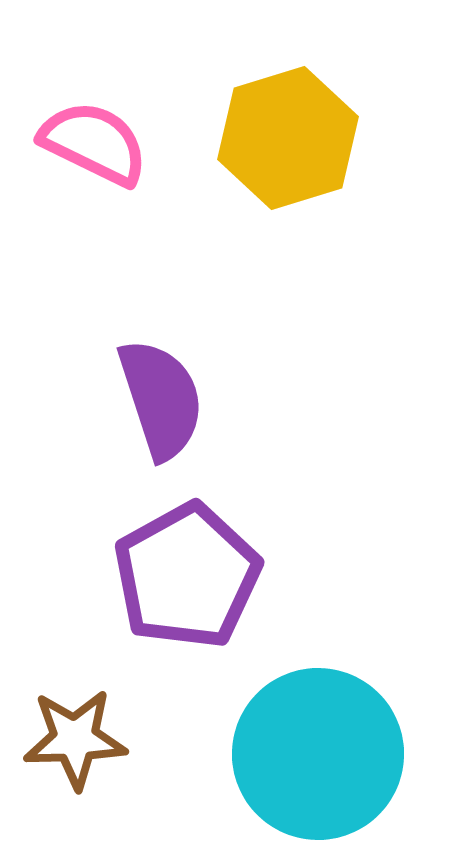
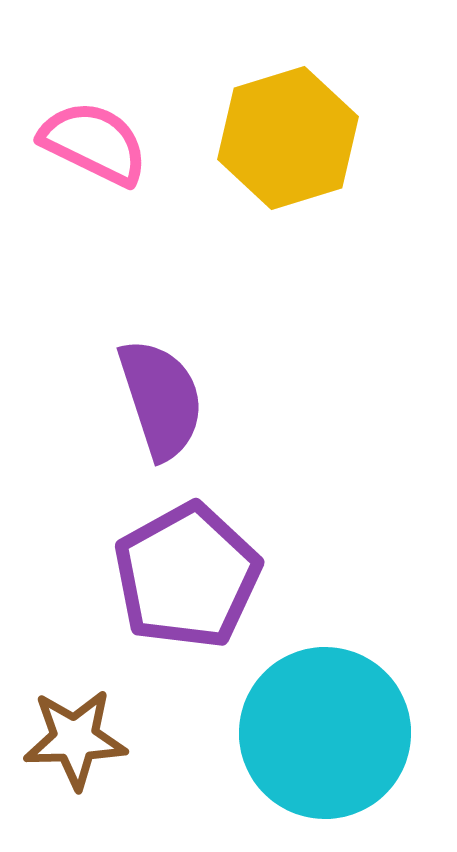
cyan circle: moved 7 px right, 21 px up
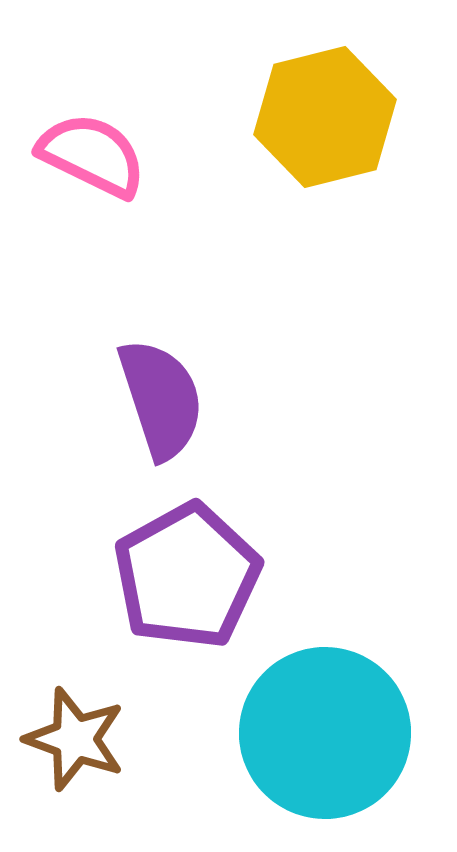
yellow hexagon: moved 37 px right, 21 px up; rotated 3 degrees clockwise
pink semicircle: moved 2 px left, 12 px down
brown star: rotated 22 degrees clockwise
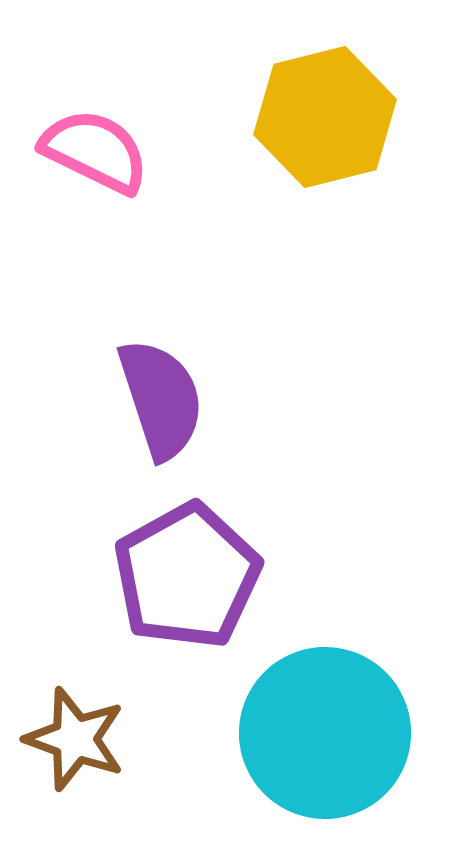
pink semicircle: moved 3 px right, 4 px up
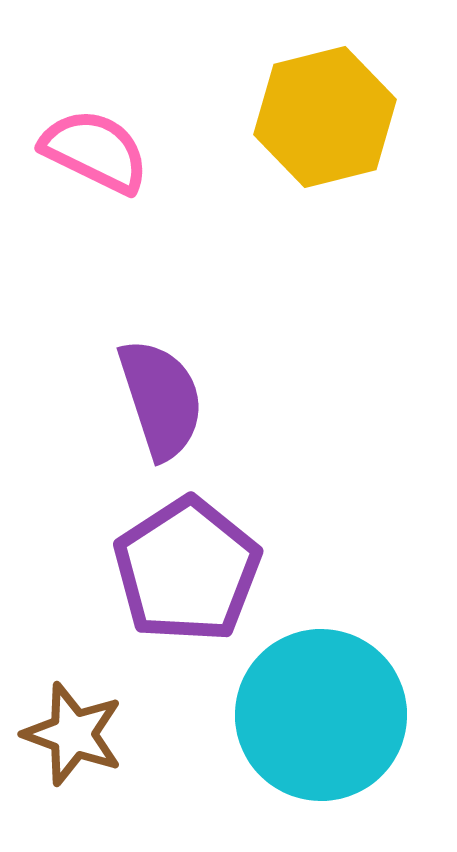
purple pentagon: moved 6 px up; rotated 4 degrees counterclockwise
cyan circle: moved 4 px left, 18 px up
brown star: moved 2 px left, 5 px up
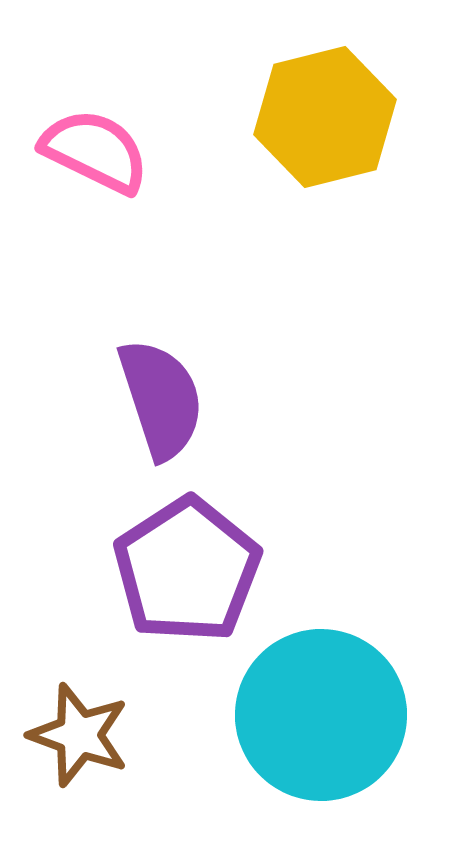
brown star: moved 6 px right, 1 px down
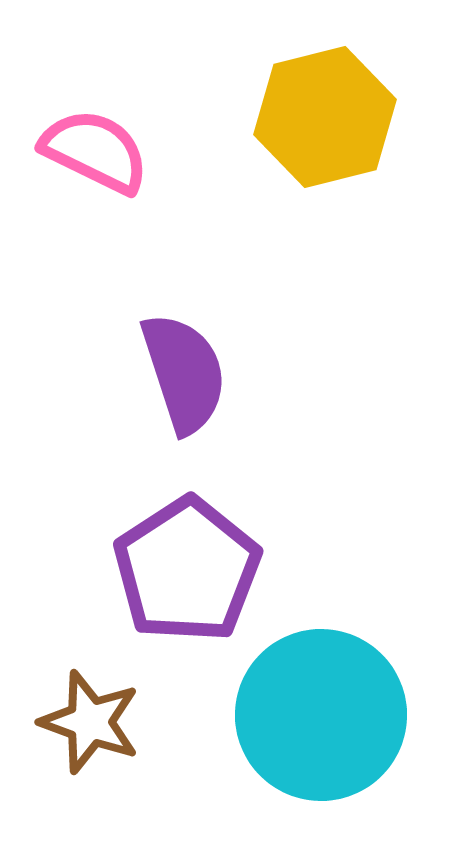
purple semicircle: moved 23 px right, 26 px up
brown star: moved 11 px right, 13 px up
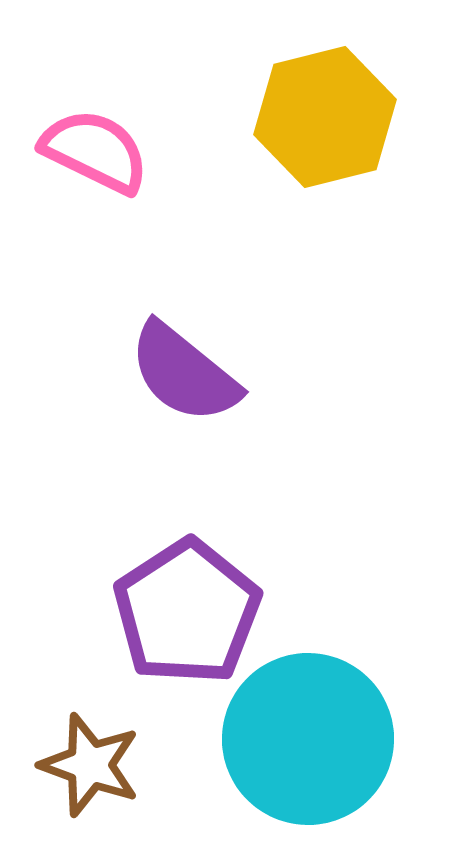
purple semicircle: rotated 147 degrees clockwise
purple pentagon: moved 42 px down
cyan circle: moved 13 px left, 24 px down
brown star: moved 43 px down
